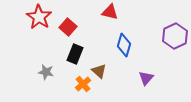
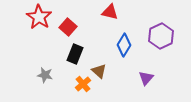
purple hexagon: moved 14 px left
blue diamond: rotated 15 degrees clockwise
gray star: moved 1 px left, 3 px down
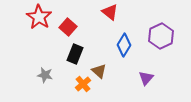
red triangle: rotated 24 degrees clockwise
